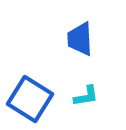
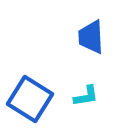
blue trapezoid: moved 11 px right, 2 px up
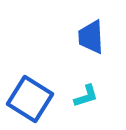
cyan L-shape: rotated 8 degrees counterclockwise
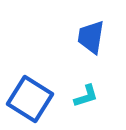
blue trapezoid: rotated 12 degrees clockwise
